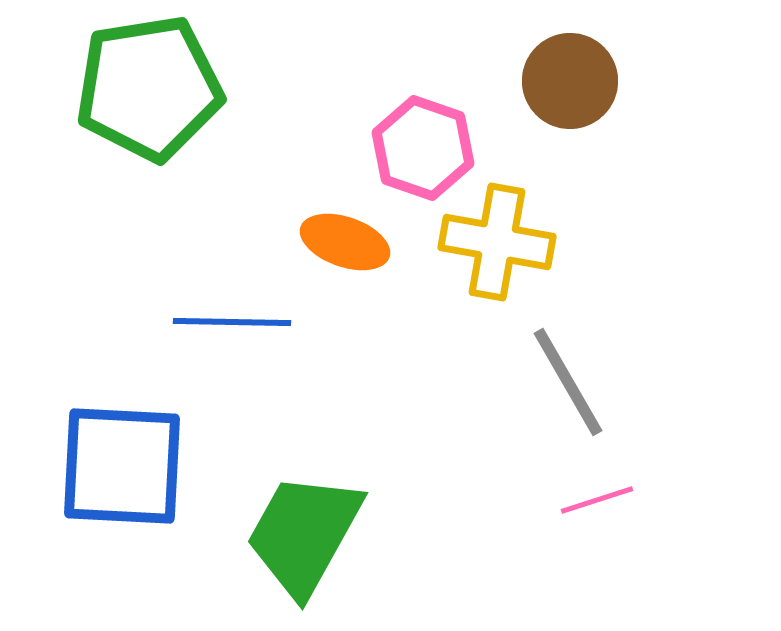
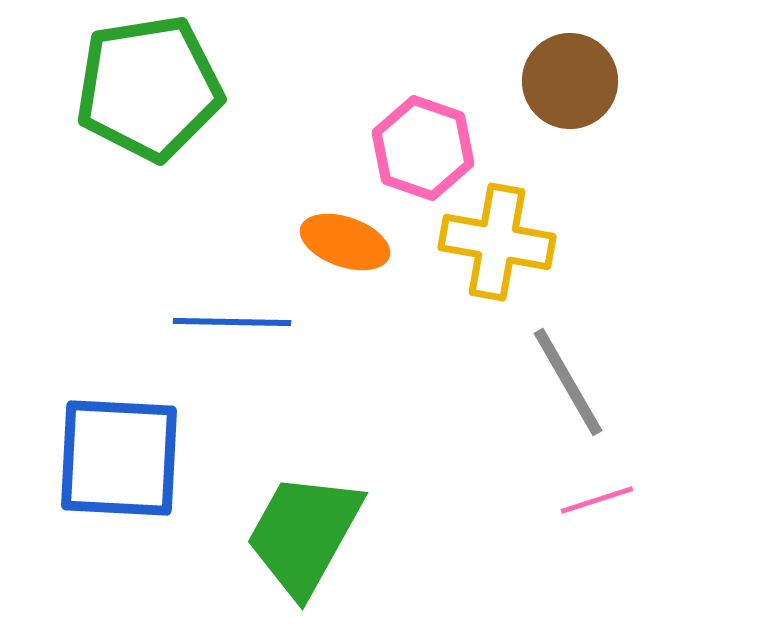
blue square: moved 3 px left, 8 px up
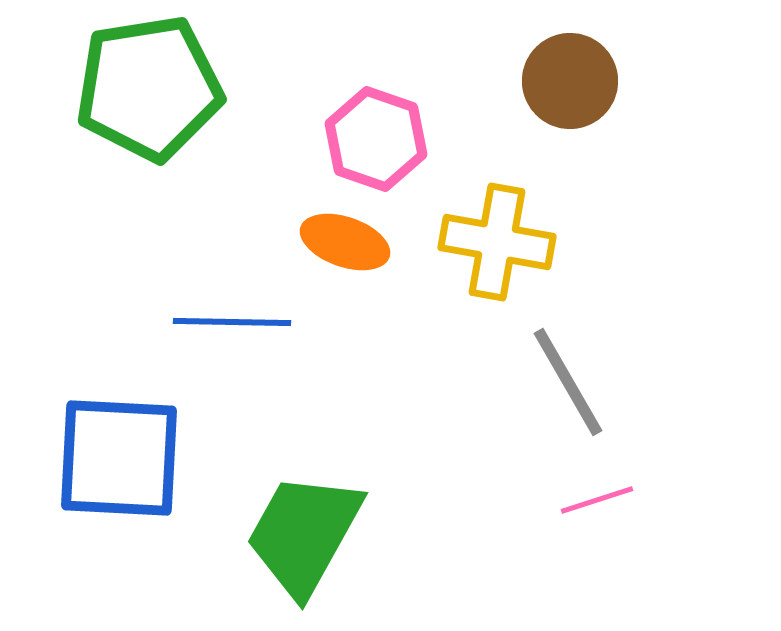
pink hexagon: moved 47 px left, 9 px up
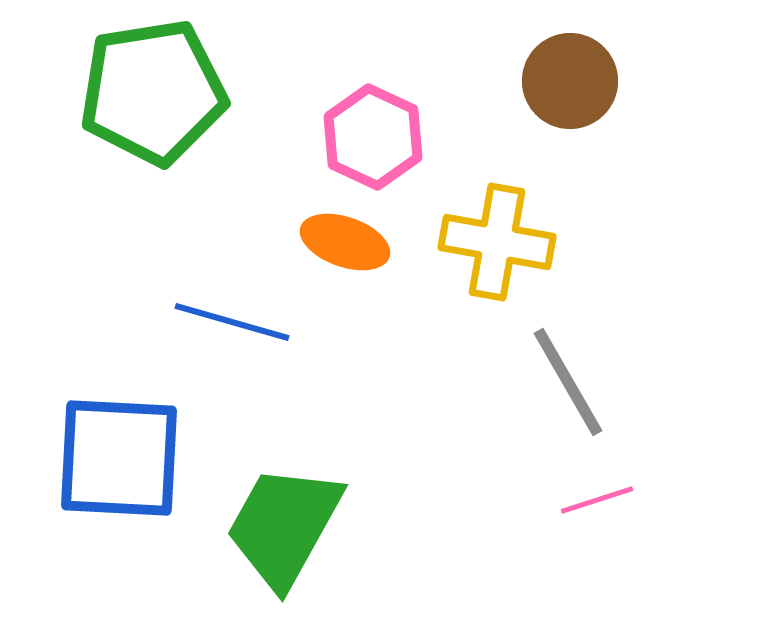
green pentagon: moved 4 px right, 4 px down
pink hexagon: moved 3 px left, 2 px up; rotated 6 degrees clockwise
blue line: rotated 15 degrees clockwise
green trapezoid: moved 20 px left, 8 px up
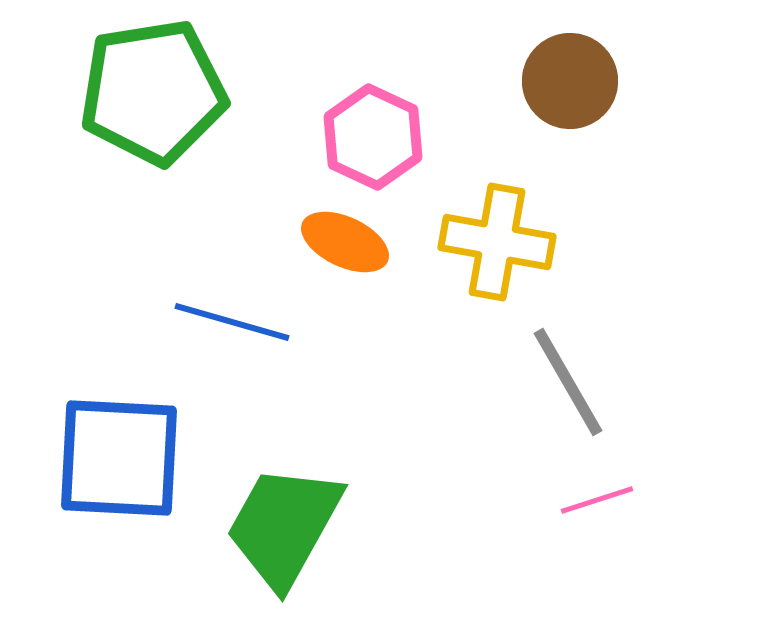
orange ellipse: rotated 6 degrees clockwise
